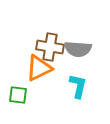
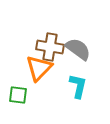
gray semicircle: rotated 148 degrees counterclockwise
orange triangle: rotated 20 degrees counterclockwise
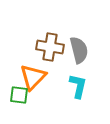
gray semicircle: moved 1 px right, 1 px down; rotated 40 degrees clockwise
orange triangle: moved 6 px left, 9 px down
green square: moved 1 px right
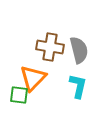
orange triangle: moved 1 px down
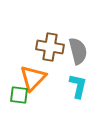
gray semicircle: moved 1 px left, 1 px down
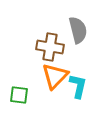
gray semicircle: moved 21 px up
orange triangle: moved 22 px right, 2 px up
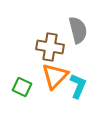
cyan L-shape: rotated 10 degrees clockwise
green square: moved 3 px right, 8 px up; rotated 18 degrees clockwise
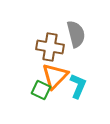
gray semicircle: moved 2 px left, 4 px down
green square: moved 19 px right, 3 px down
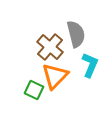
brown cross: rotated 32 degrees clockwise
cyan L-shape: moved 12 px right, 21 px up
green square: moved 7 px left
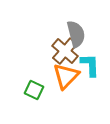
brown cross: moved 15 px right, 4 px down
cyan L-shape: rotated 25 degrees counterclockwise
orange triangle: moved 11 px right
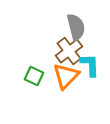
gray semicircle: moved 7 px up
brown cross: moved 4 px right; rotated 12 degrees clockwise
green square: moved 14 px up
